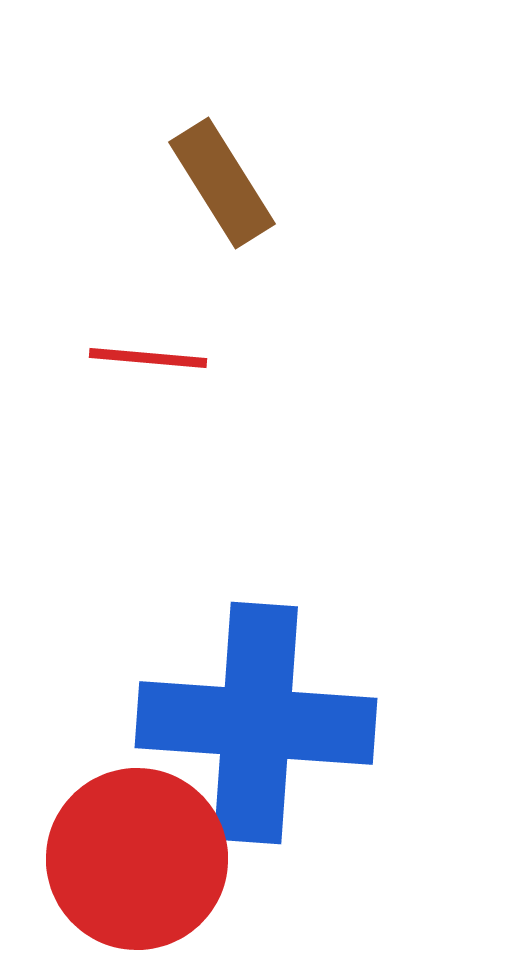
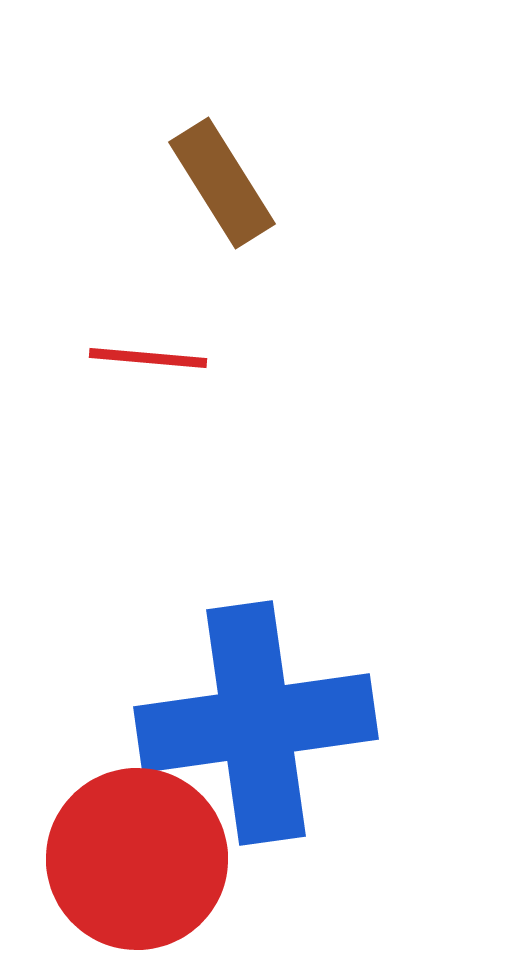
blue cross: rotated 12 degrees counterclockwise
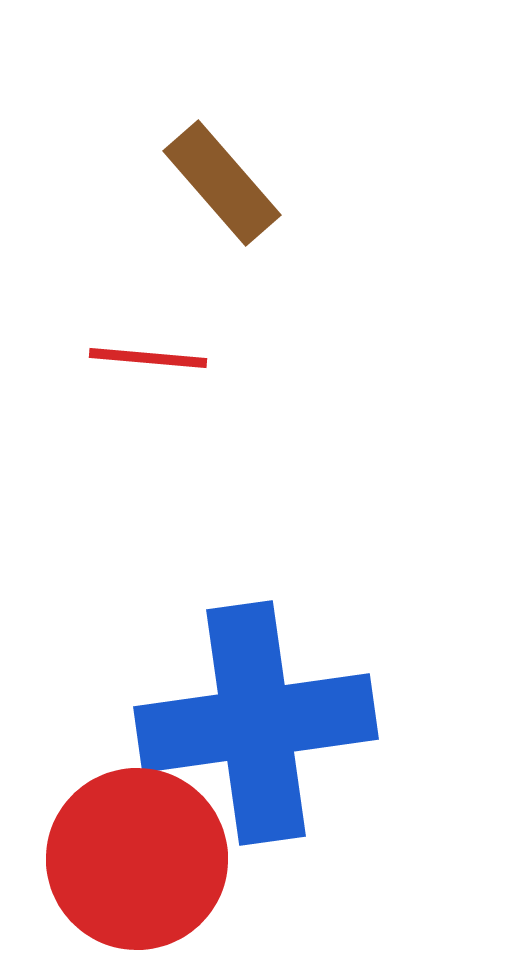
brown rectangle: rotated 9 degrees counterclockwise
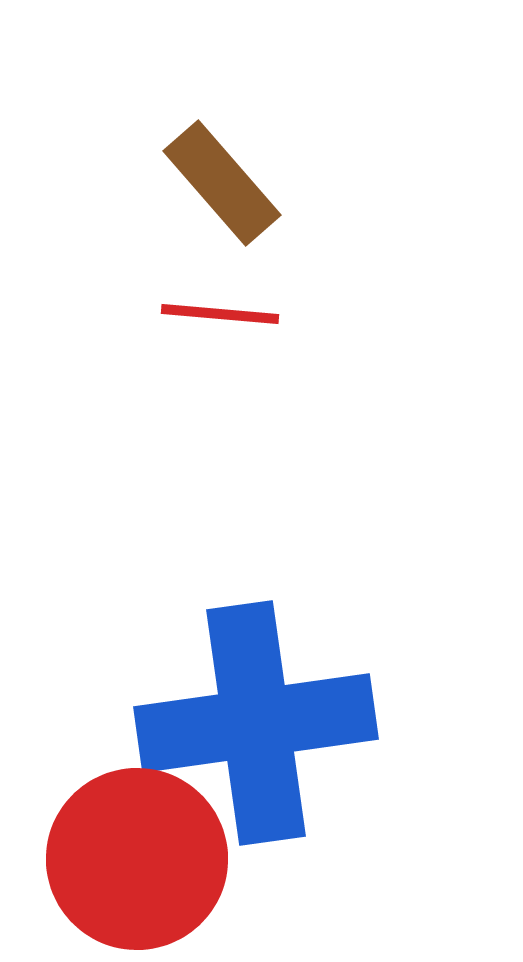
red line: moved 72 px right, 44 px up
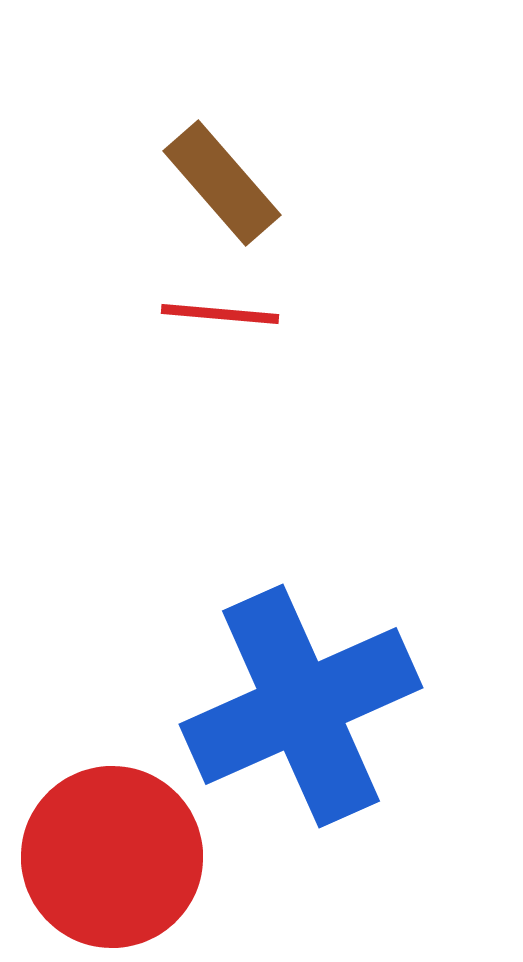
blue cross: moved 45 px right, 17 px up; rotated 16 degrees counterclockwise
red circle: moved 25 px left, 2 px up
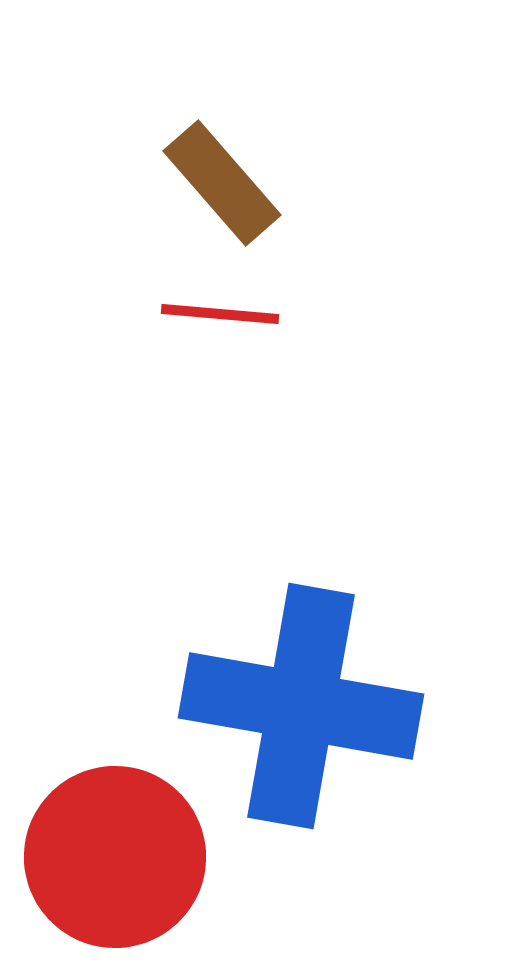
blue cross: rotated 34 degrees clockwise
red circle: moved 3 px right
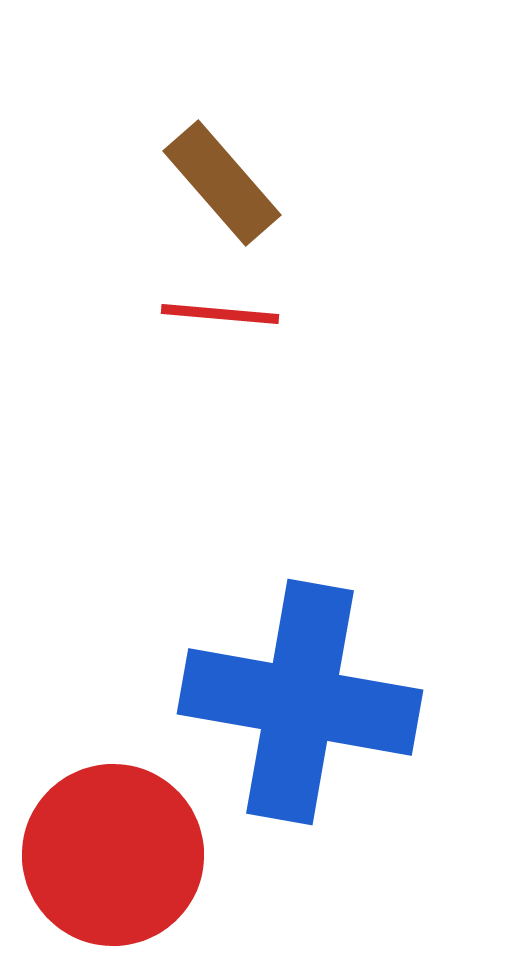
blue cross: moved 1 px left, 4 px up
red circle: moved 2 px left, 2 px up
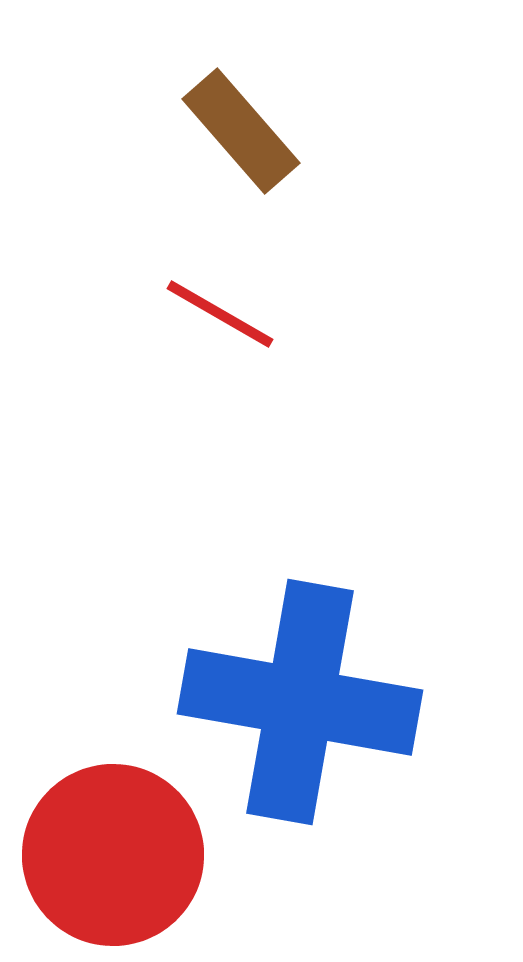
brown rectangle: moved 19 px right, 52 px up
red line: rotated 25 degrees clockwise
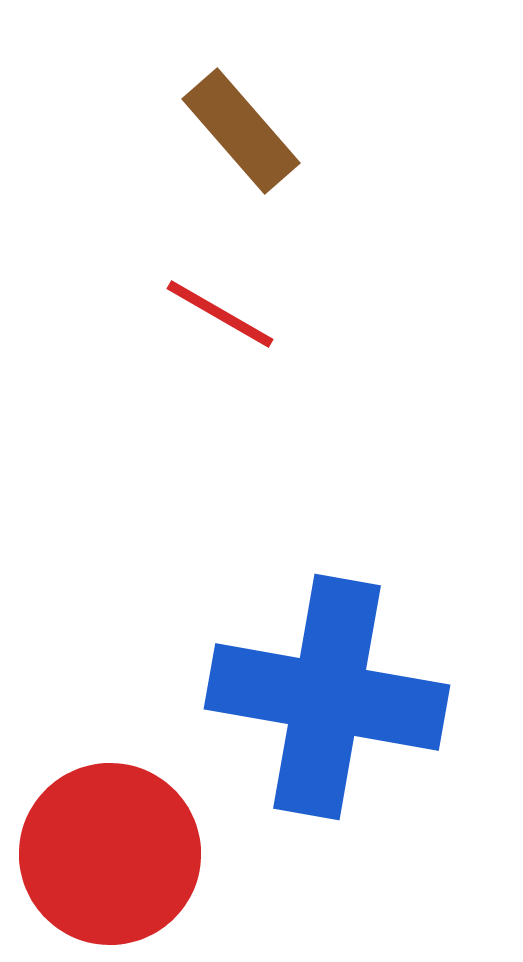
blue cross: moved 27 px right, 5 px up
red circle: moved 3 px left, 1 px up
